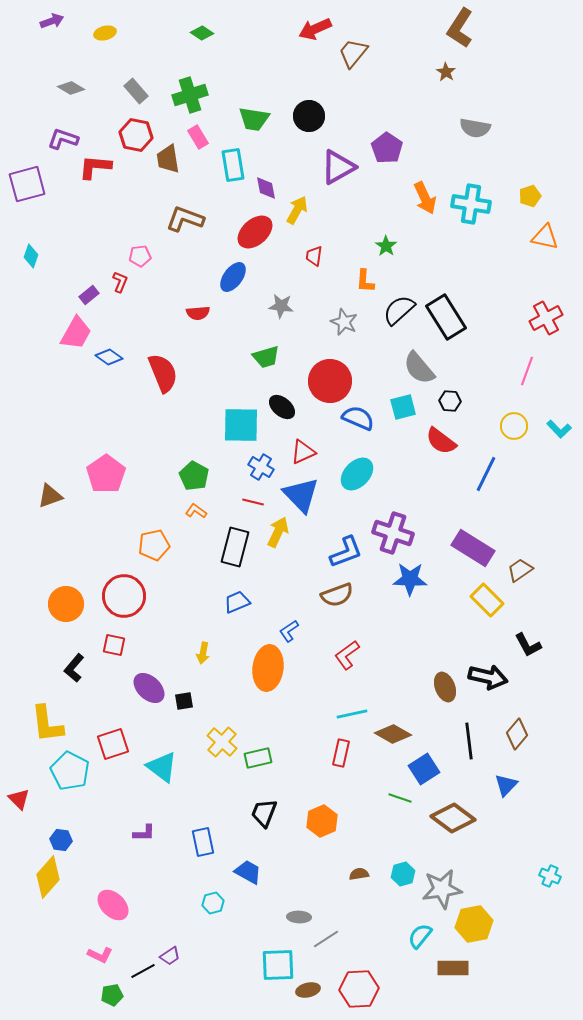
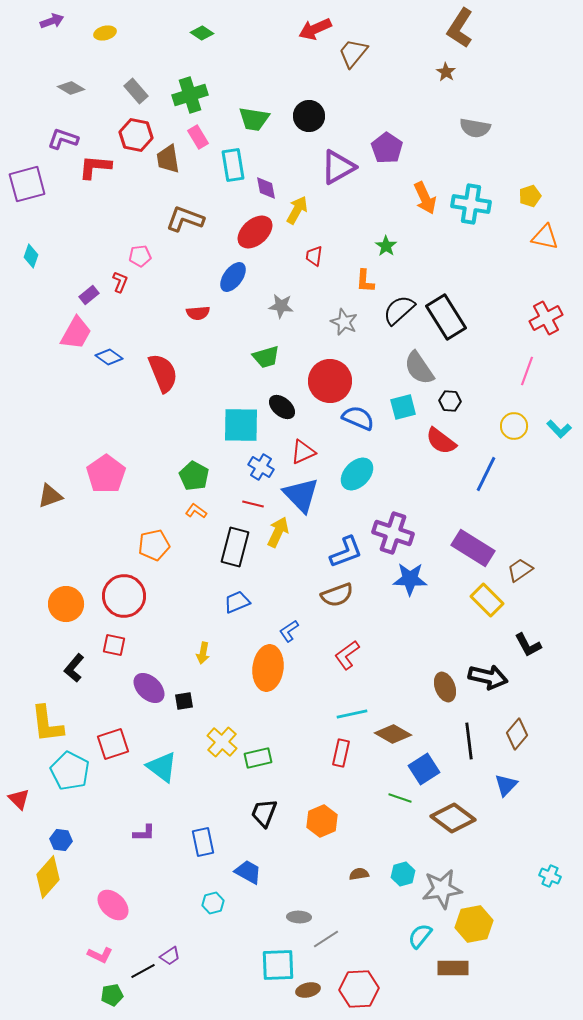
gray semicircle at (419, 368): rotated 6 degrees clockwise
red line at (253, 502): moved 2 px down
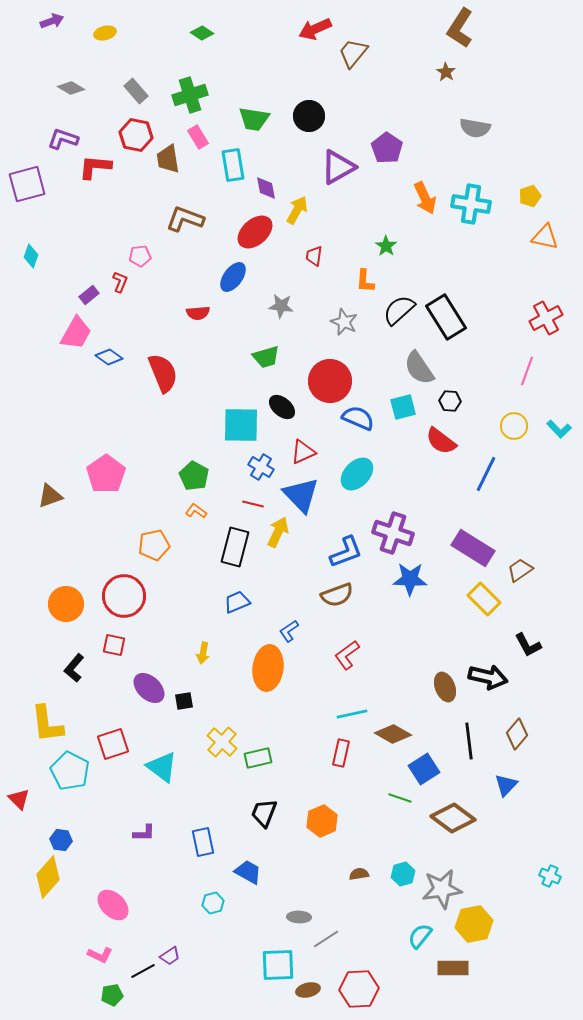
yellow rectangle at (487, 600): moved 3 px left, 1 px up
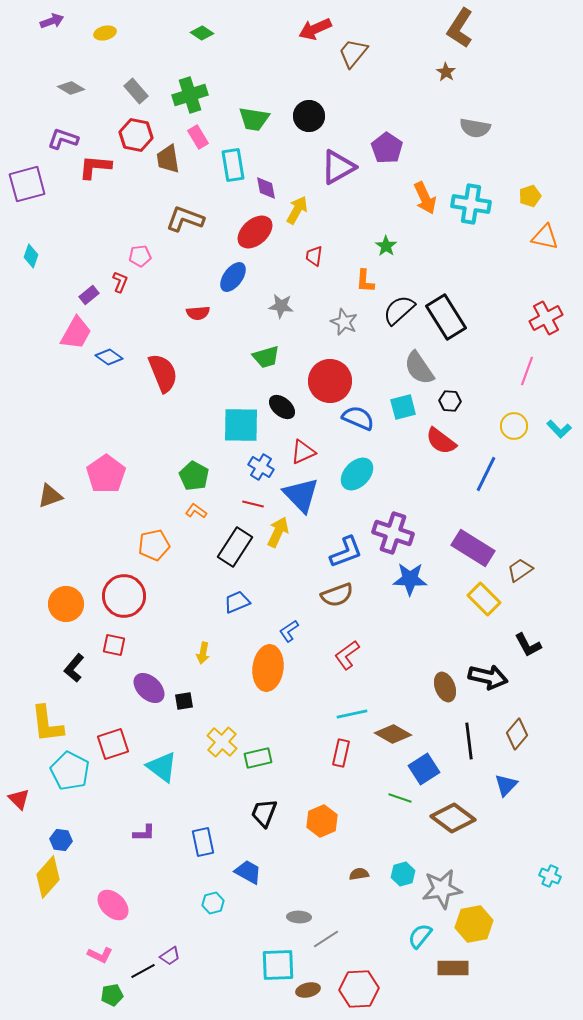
black rectangle at (235, 547): rotated 18 degrees clockwise
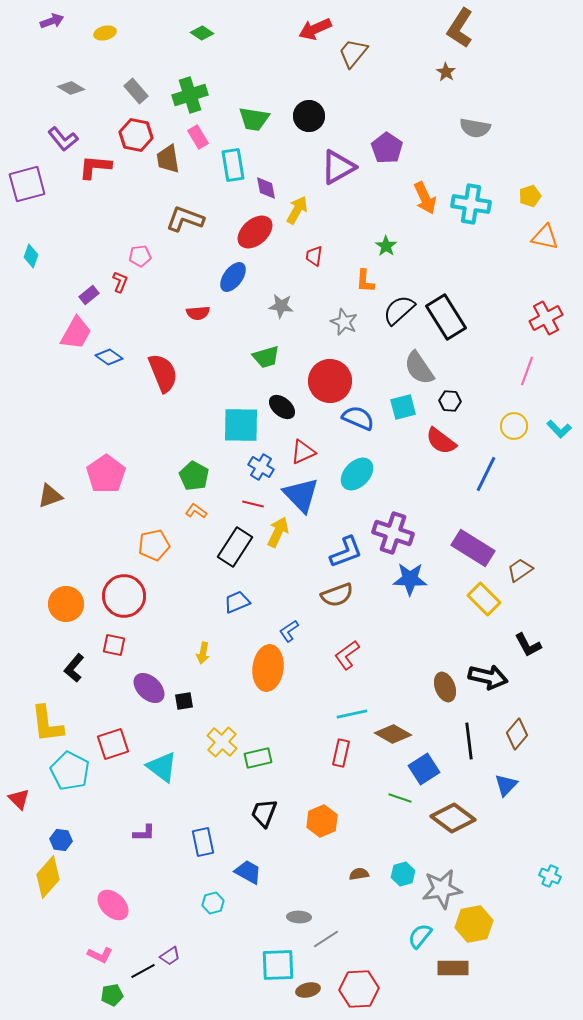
purple L-shape at (63, 139): rotated 148 degrees counterclockwise
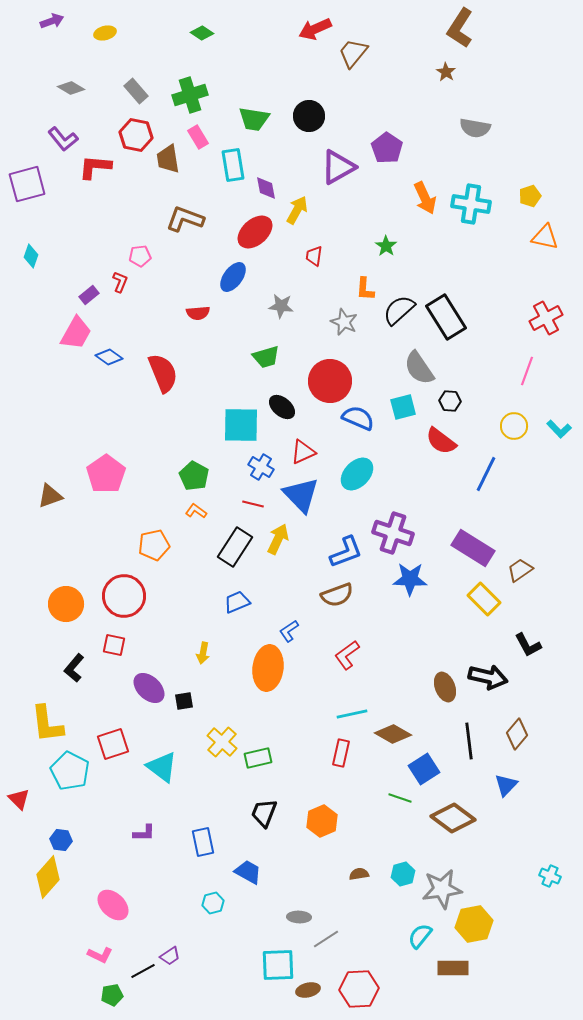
orange L-shape at (365, 281): moved 8 px down
yellow arrow at (278, 532): moved 7 px down
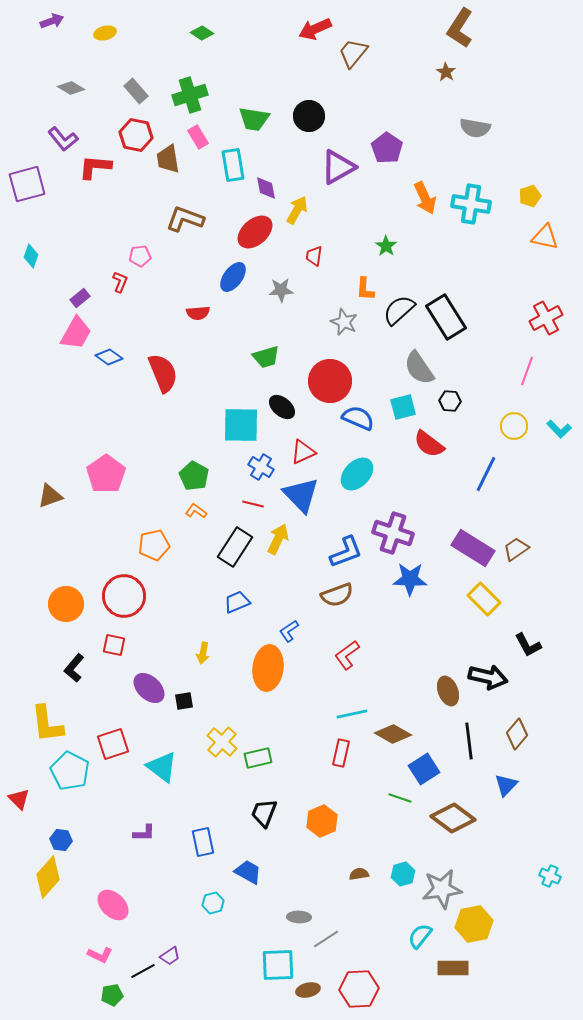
purple rectangle at (89, 295): moved 9 px left, 3 px down
gray star at (281, 306): moved 16 px up; rotated 10 degrees counterclockwise
red semicircle at (441, 441): moved 12 px left, 3 px down
brown trapezoid at (520, 570): moved 4 px left, 21 px up
brown ellipse at (445, 687): moved 3 px right, 4 px down
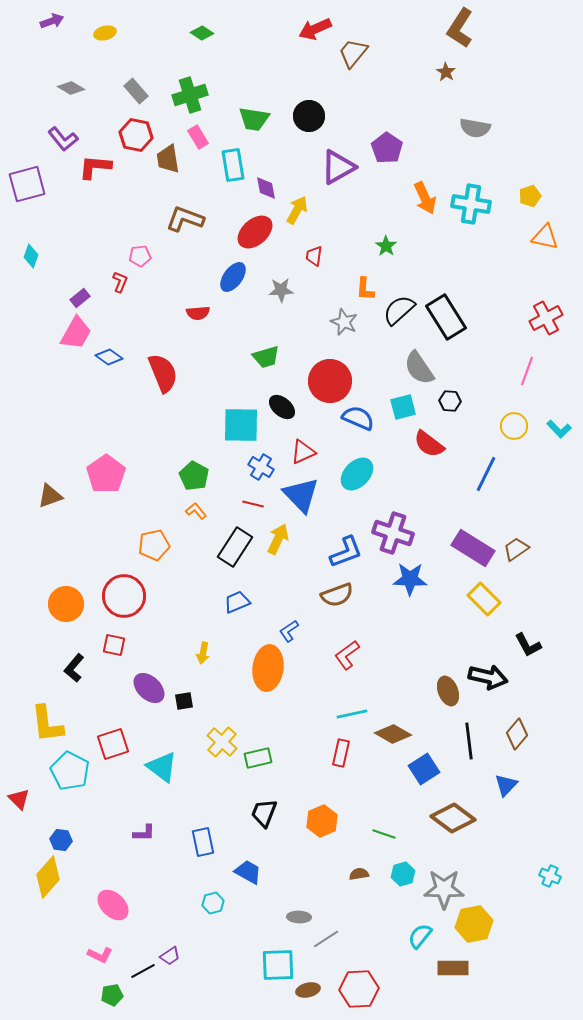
orange L-shape at (196, 511): rotated 15 degrees clockwise
green line at (400, 798): moved 16 px left, 36 px down
gray star at (442, 889): moved 2 px right; rotated 9 degrees clockwise
